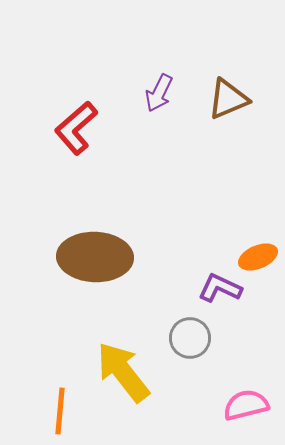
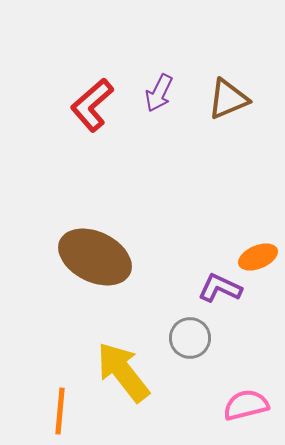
red L-shape: moved 16 px right, 23 px up
brown ellipse: rotated 24 degrees clockwise
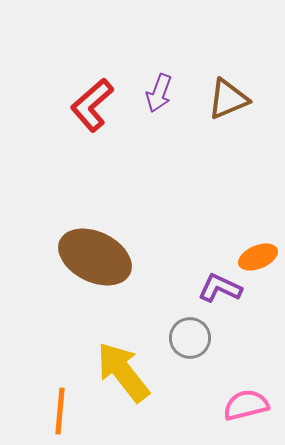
purple arrow: rotated 6 degrees counterclockwise
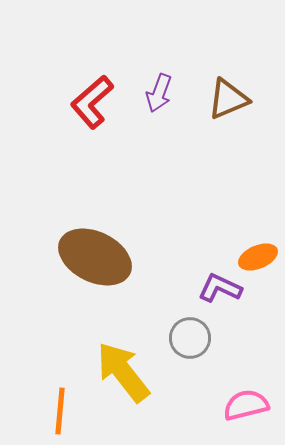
red L-shape: moved 3 px up
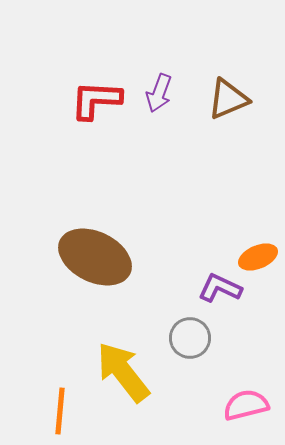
red L-shape: moved 4 px right, 2 px up; rotated 44 degrees clockwise
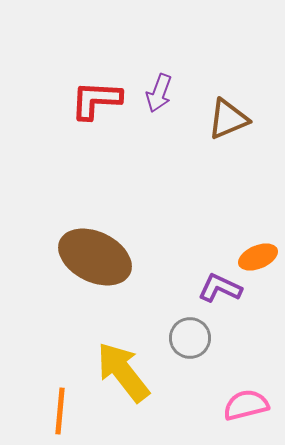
brown triangle: moved 20 px down
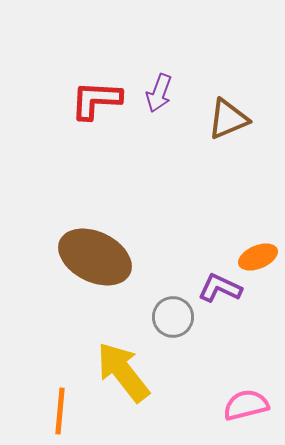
gray circle: moved 17 px left, 21 px up
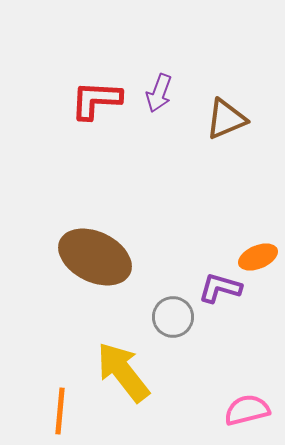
brown triangle: moved 2 px left
purple L-shape: rotated 9 degrees counterclockwise
pink semicircle: moved 1 px right, 5 px down
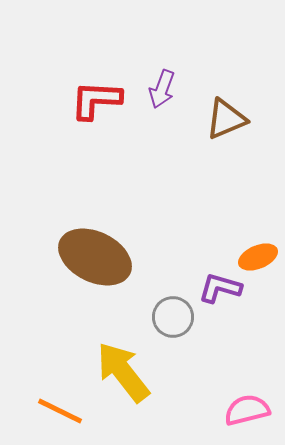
purple arrow: moved 3 px right, 4 px up
orange line: rotated 69 degrees counterclockwise
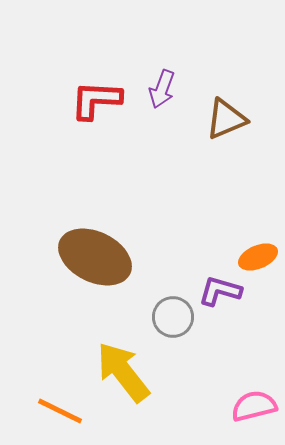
purple L-shape: moved 3 px down
pink semicircle: moved 7 px right, 4 px up
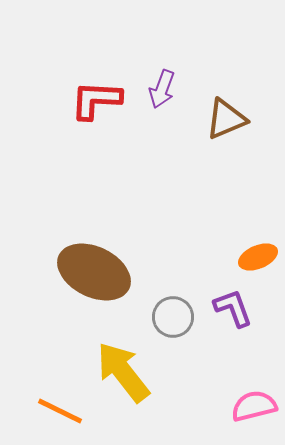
brown ellipse: moved 1 px left, 15 px down
purple L-shape: moved 13 px right, 17 px down; rotated 54 degrees clockwise
